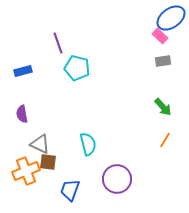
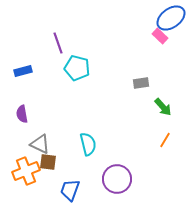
gray rectangle: moved 22 px left, 22 px down
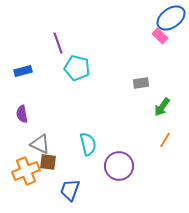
green arrow: moved 1 px left; rotated 78 degrees clockwise
purple circle: moved 2 px right, 13 px up
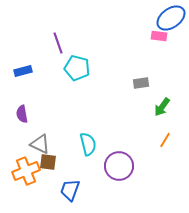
pink rectangle: moved 1 px left; rotated 35 degrees counterclockwise
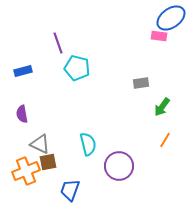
brown square: rotated 18 degrees counterclockwise
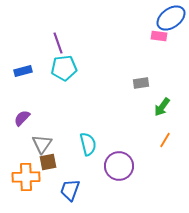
cyan pentagon: moved 13 px left; rotated 20 degrees counterclockwise
purple semicircle: moved 4 px down; rotated 54 degrees clockwise
gray triangle: moved 2 px right; rotated 40 degrees clockwise
orange cross: moved 6 px down; rotated 20 degrees clockwise
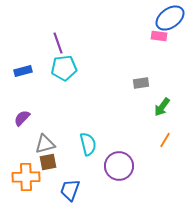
blue ellipse: moved 1 px left
gray triangle: moved 3 px right; rotated 40 degrees clockwise
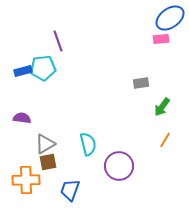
pink rectangle: moved 2 px right, 3 px down; rotated 14 degrees counterclockwise
purple line: moved 2 px up
cyan pentagon: moved 21 px left
purple semicircle: rotated 54 degrees clockwise
gray triangle: rotated 15 degrees counterclockwise
orange cross: moved 3 px down
